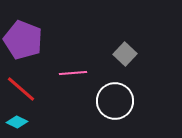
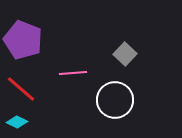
white circle: moved 1 px up
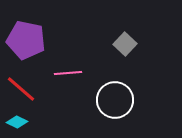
purple pentagon: moved 3 px right; rotated 9 degrees counterclockwise
gray square: moved 10 px up
pink line: moved 5 px left
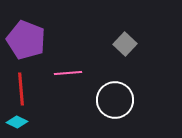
purple pentagon: rotated 9 degrees clockwise
red line: rotated 44 degrees clockwise
